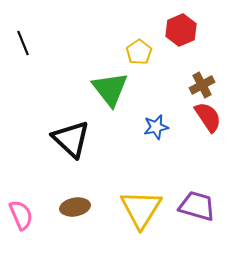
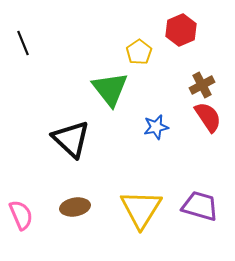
purple trapezoid: moved 3 px right
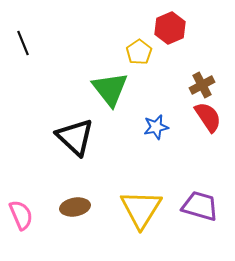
red hexagon: moved 11 px left, 2 px up
black triangle: moved 4 px right, 2 px up
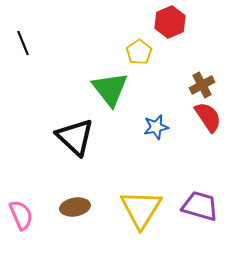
red hexagon: moved 6 px up
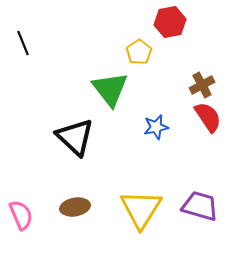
red hexagon: rotated 12 degrees clockwise
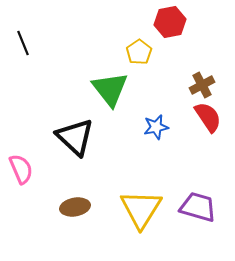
purple trapezoid: moved 2 px left, 1 px down
pink semicircle: moved 46 px up
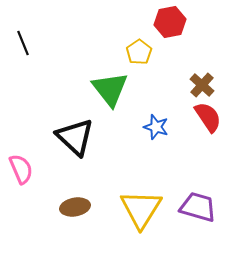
brown cross: rotated 20 degrees counterclockwise
blue star: rotated 30 degrees clockwise
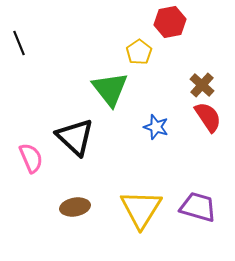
black line: moved 4 px left
pink semicircle: moved 10 px right, 11 px up
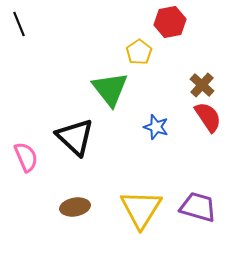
black line: moved 19 px up
pink semicircle: moved 5 px left, 1 px up
